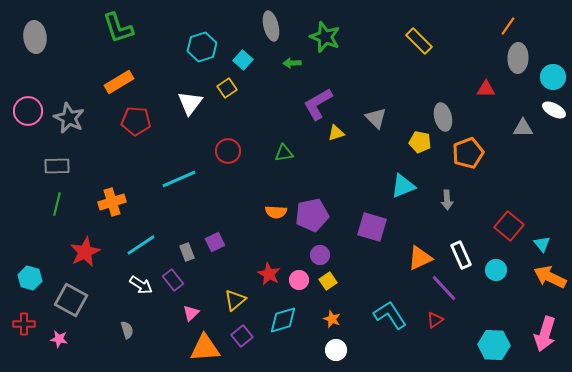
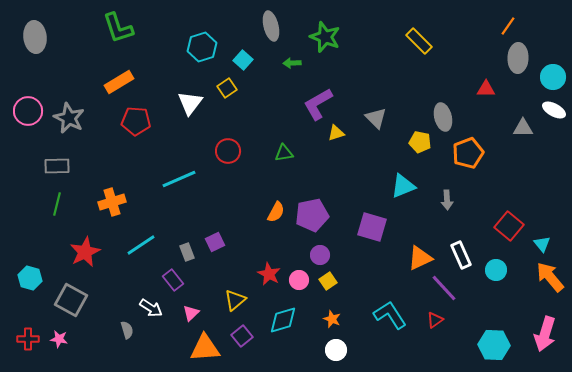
orange semicircle at (276, 212): rotated 65 degrees counterclockwise
orange arrow at (550, 277): rotated 24 degrees clockwise
white arrow at (141, 285): moved 10 px right, 23 px down
red cross at (24, 324): moved 4 px right, 15 px down
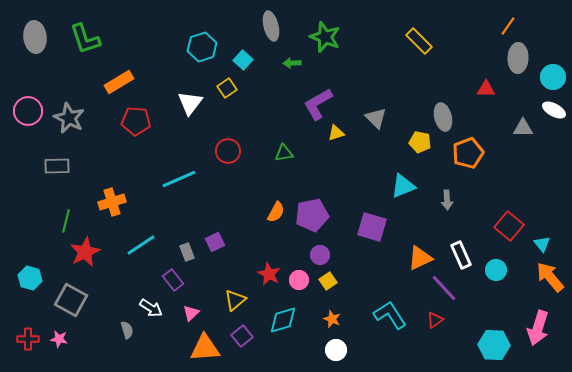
green L-shape at (118, 28): moved 33 px left, 11 px down
green line at (57, 204): moved 9 px right, 17 px down
pink arrow at (545, 334): moved 7 px left, 6 px up
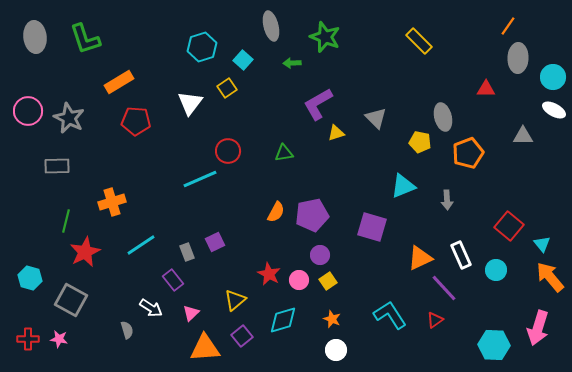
gray triangle at (523, 128): moved 8 px down
cyan line at (179, 179): moved 21 px right
